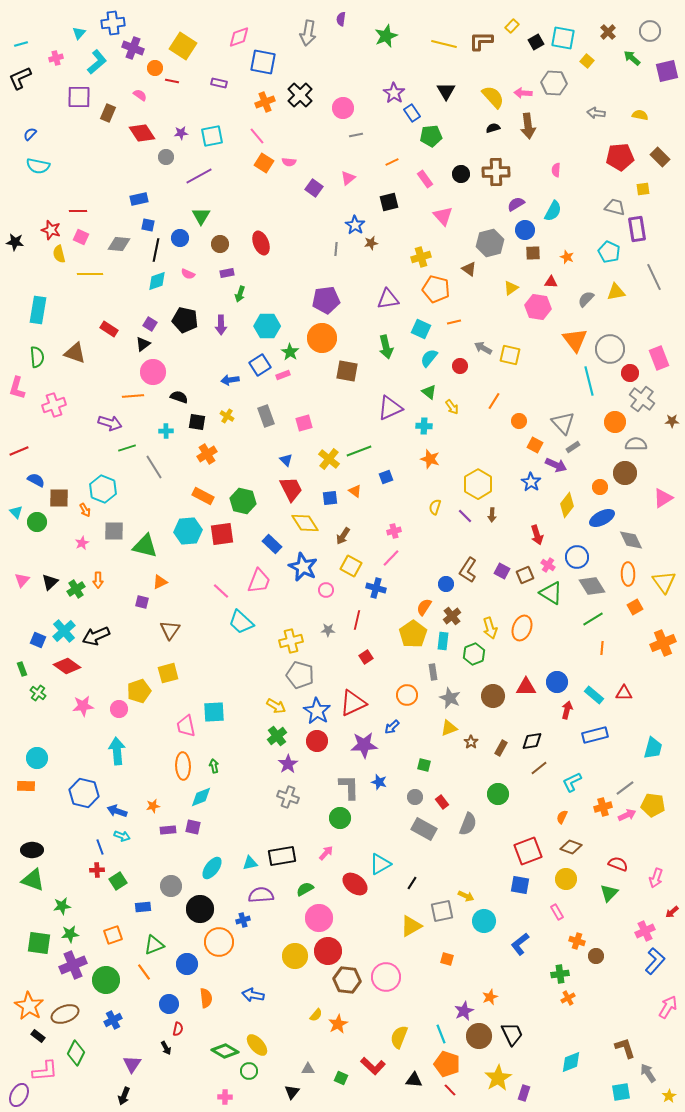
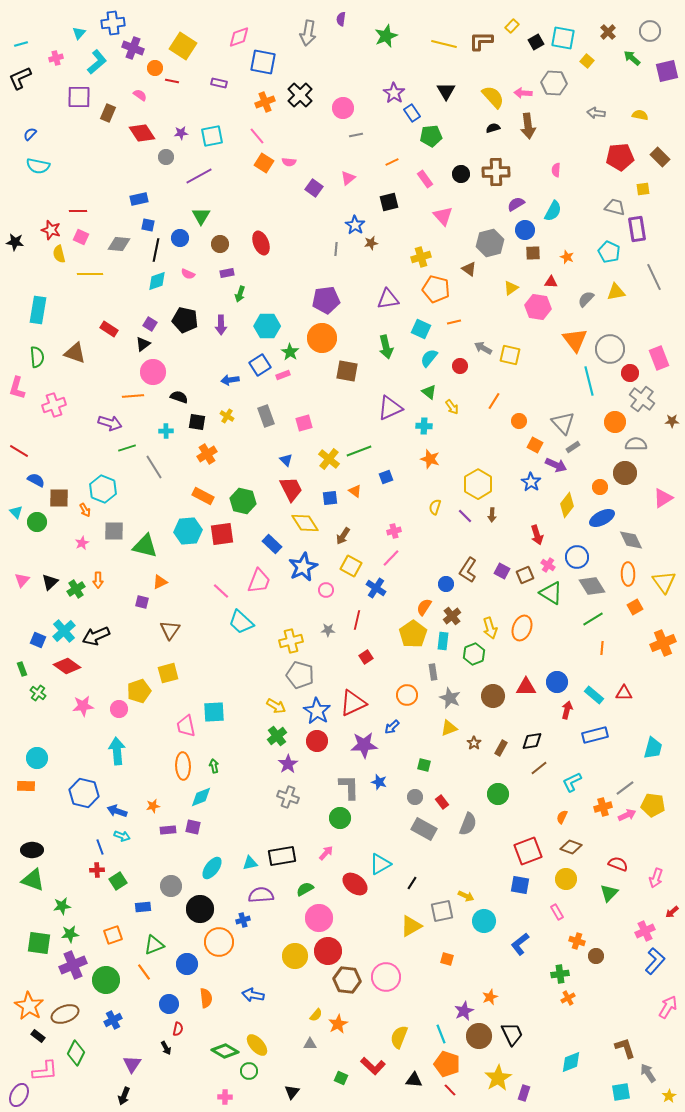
red line at (19, 451): rotated 54 degrees clockwise
blue star at (303, 567): rotated 20 degrees clockwise
blue cross at (376, 588): rotated 18 degrees clockwise
brown star at (471, 742): moved 3 px right, 1 px down
gray triangle at (308, 1069): moved 2 px right, 25 px up
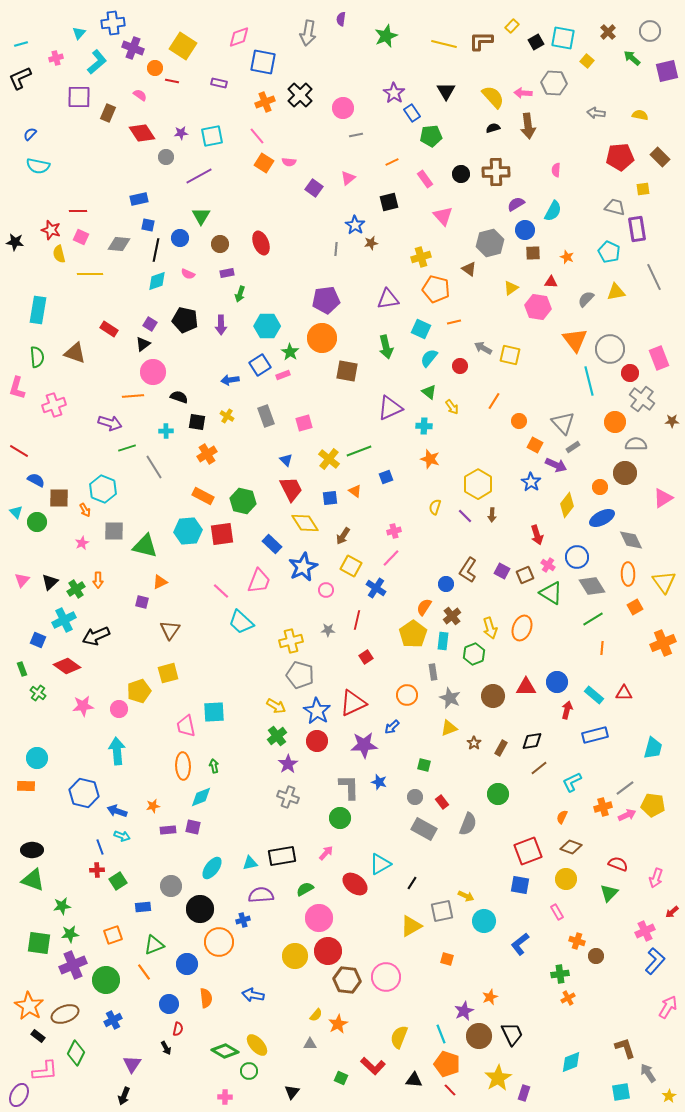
cyan cross at (64, 631): moved 11 px up; rotated 15 degrees clockwise
